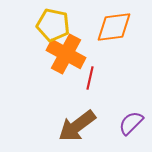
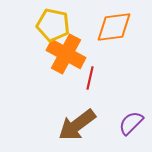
brown arrow: moved 1 px up
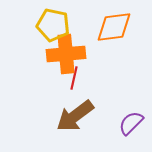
orange cross: rotated 33 degrees counterclockwise
red line: moved 16 px left
brown arrow: moved 2 px left, 9 px up
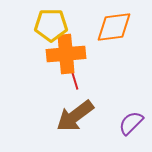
yellow pentagon: moved 2 px left; rotated 12 degrees counterclockwise
red line: rotated 30 degrees counterclockwise
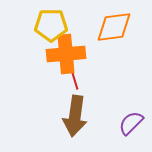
brown arrow: rotated 45 degrees counterclockwise
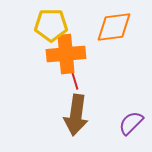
brown arrow: moved 1 px right, 1 px up
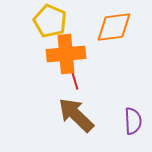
yellow pentagon: moved 1 px left, 4 px up; rotated 24 degrees clockwise
brown arrow: rotated 126 degrees clockwise
purple semicircle: moved 2 px right, 2 px up; rotated 132 degrees clockwise
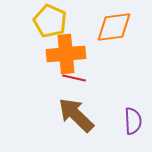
red line: rotated 60 degrees counterclockwise
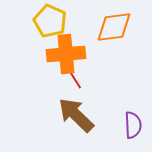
red line: rotated 45 degrees clockwise
purple semicircle: moved 4 px down
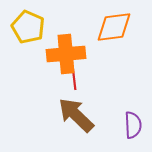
yellow pentagon: moved 22 px left, 6 px down
red line: rotated 25 degrees clockwise
